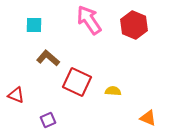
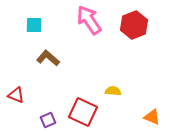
red hexagon: rotated 16 degrees clockwise
red square: moved 6 px right, 30 px down
orange triangle: moved 4 px right, 1 px up
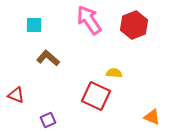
yellow semicircle: moved 1 px right, 18 px up
red square: moved 13 px right, 16 px up
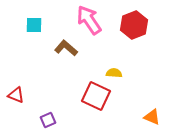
brown L-shape: moved 18 px right, 10 px up
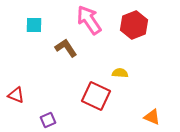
brown L-shape: rotated 15 degrees clockwise
yellow semicircle: moved 6 px right
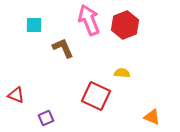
pink arrow: rotated 12 degrees clockwise
red hexagon: moved 9 px left
brown L-shape: moved 3 px left; rotated 10 degrees clockwise
yellow semicircle: moved 2 px right
purple square: moved 2 px left, 2 px up
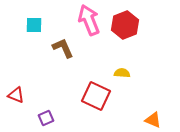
orange triangle: moved 1 px right, 3 px down
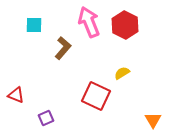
pink arrow: moved 2 px down
red hexagon: rotated 12 degrees counterclockwise
brown L-shape: rotated 65 degrees clockwise
yellow semicircle: rotated 35 degrees counterclockwise
orange triangle: rotated 36 degrees clockwise
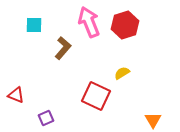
red hexagon: rotated 16 degrees clockwise
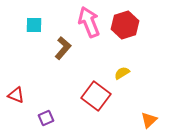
red square: rotated 12 degrees clockwise
orange triangle: moved 4 px left; rotated 18 degrees clockwise
